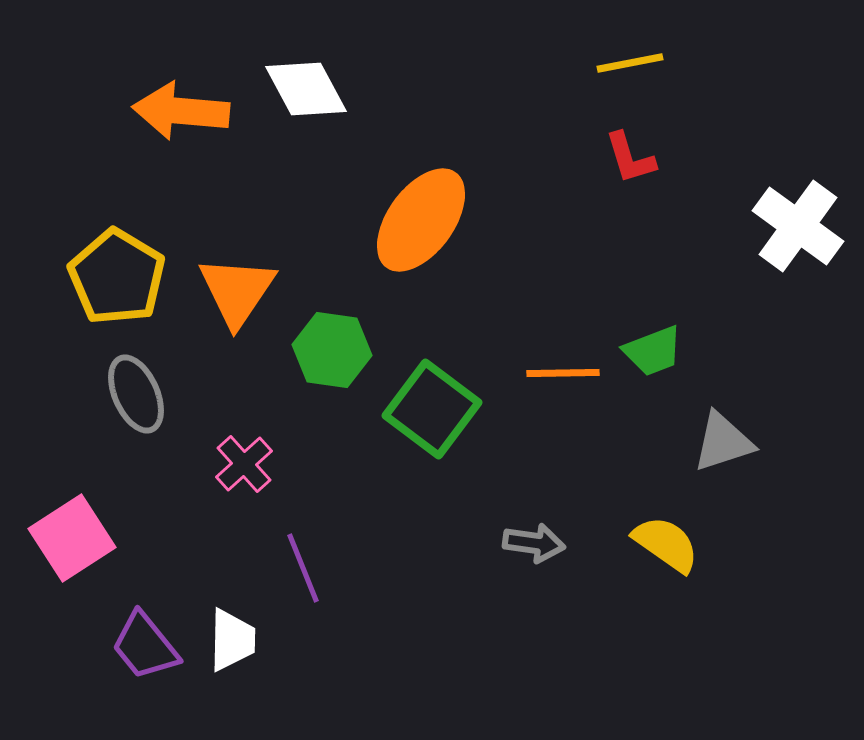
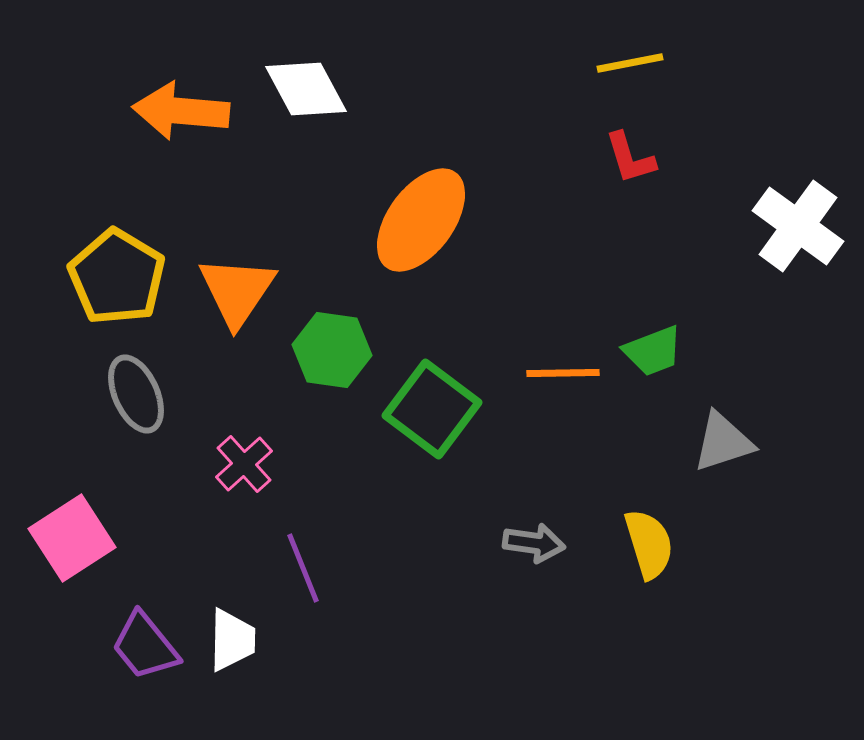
yellow semicircle: moved 17 px left; rotated 38 degrees clockwise
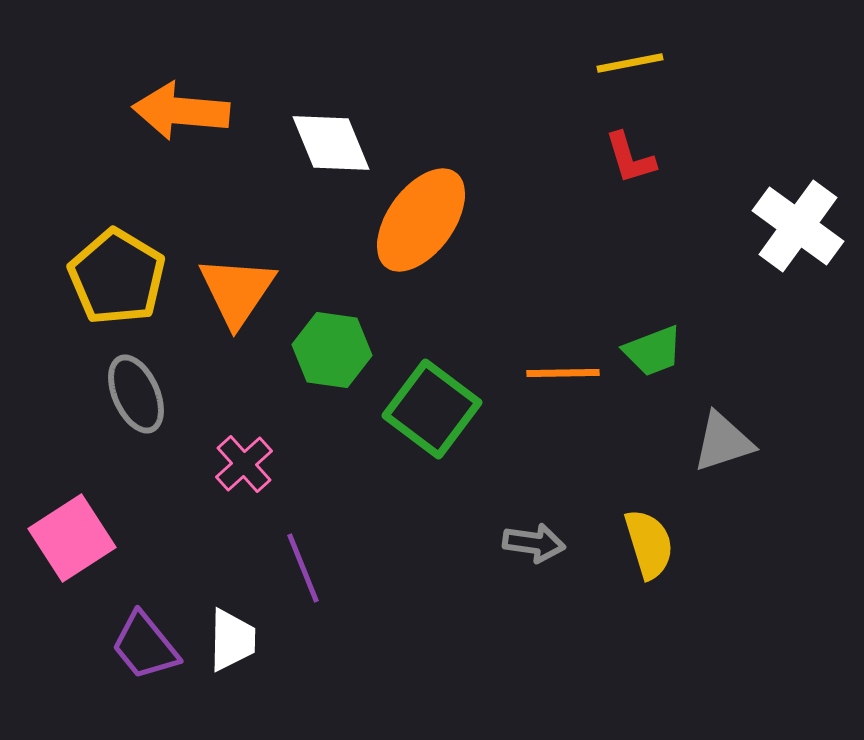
white diamond: moved 25 px right, 54 px down; rotated 6 degrees clockwise
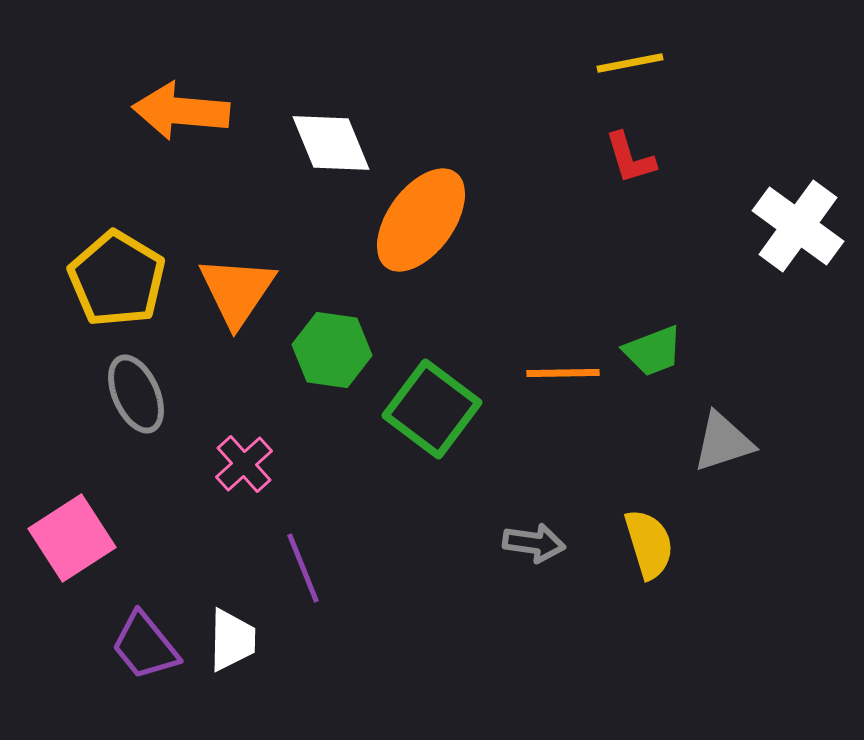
yellow pentagon: moved 2 px down
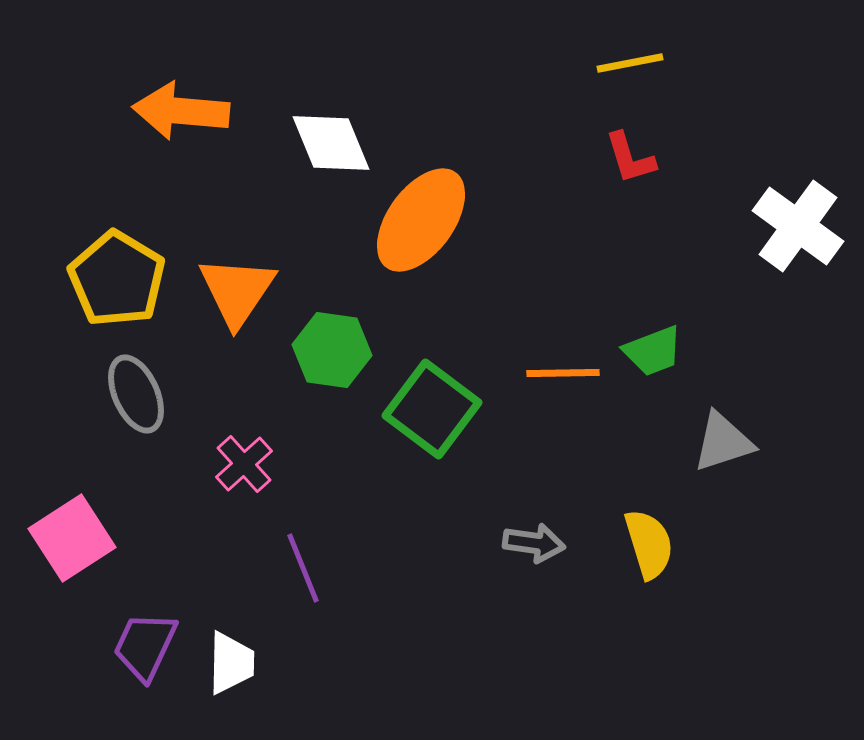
white trapezoid: moved 1 px left, 23 px down
purple trapezoid: rotated 64 degrees clockwise
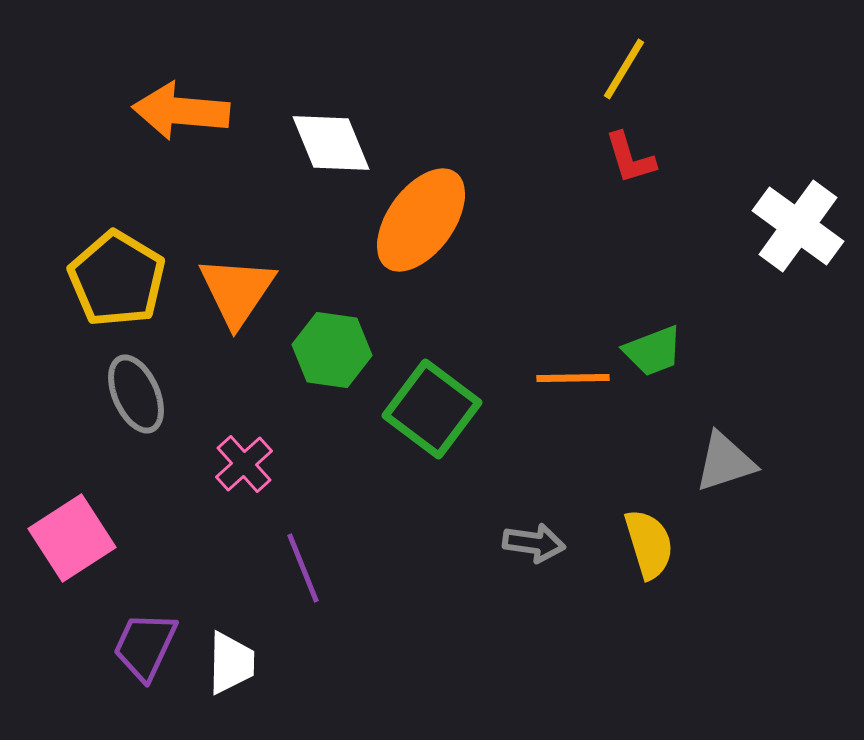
yellow line: moved 6 px left, 6 px down; rotated 48 degrees counterclockwise
orange line: moved 10 px right, 5 px down
gray triangle: moved 2 px right, 20 px down
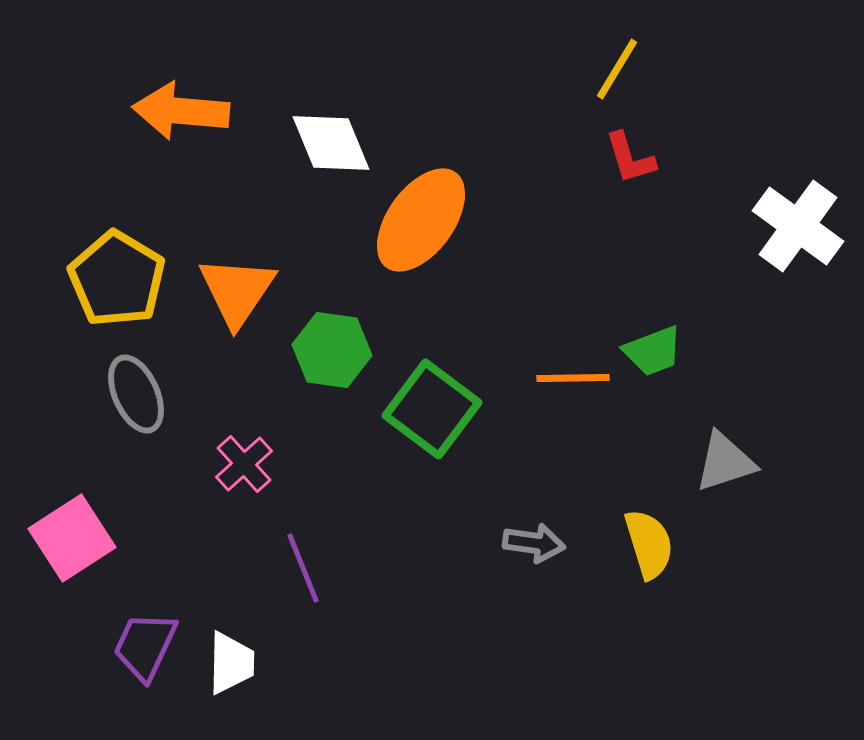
yellow line: moved 7 px left
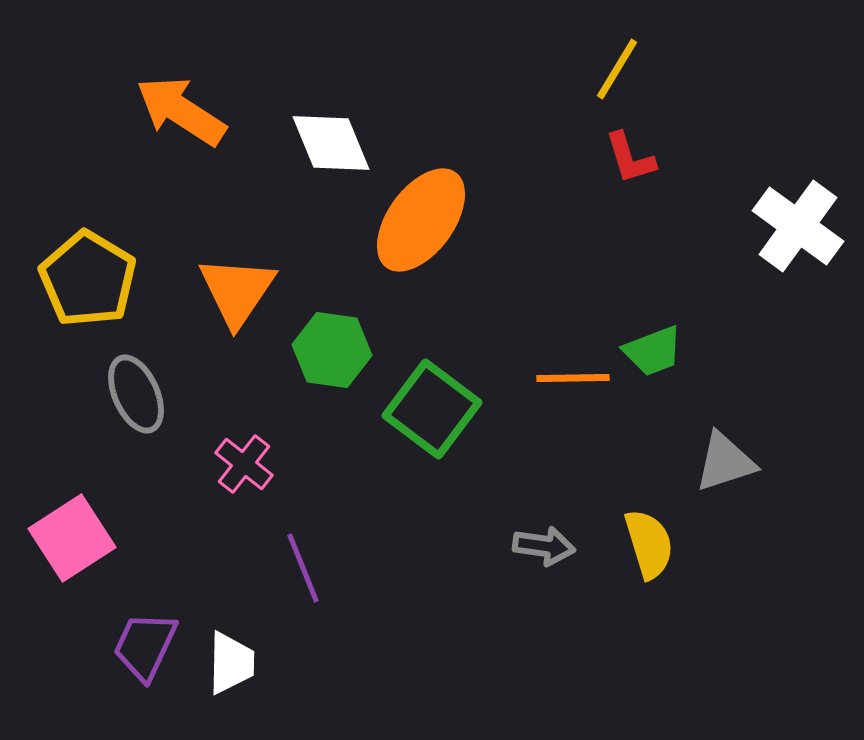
orange arrow: rotated 28 degrees clockwise
yellow pentagon: moved 29 px left
pink cross: rotated 10 degrees counterclockwise
gray arrow: moved 10 px right, 3 px down
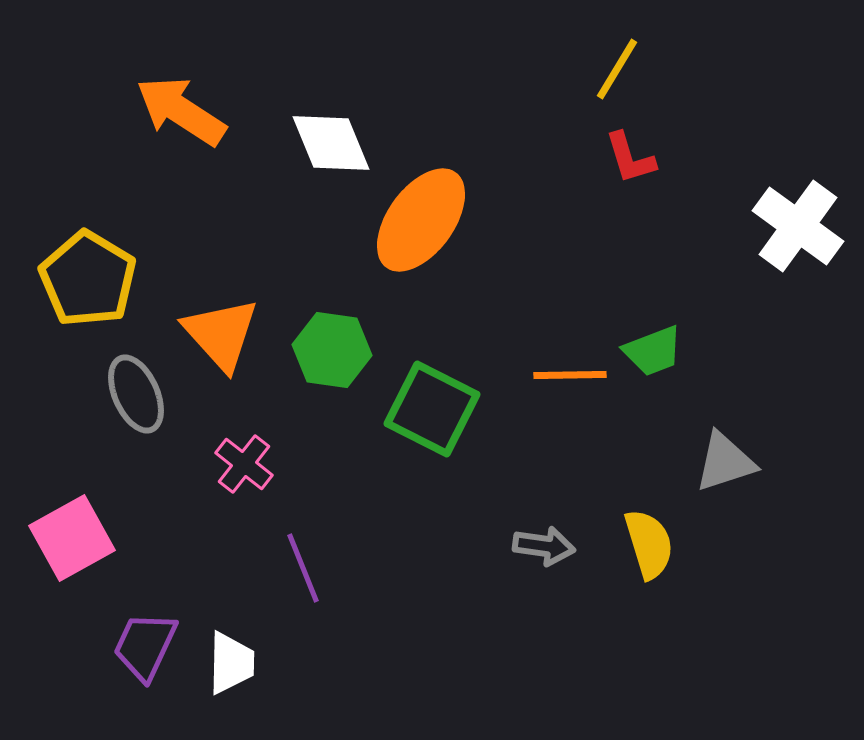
orange triangle: moved 16 px left, 43 px down; rotated 16 degrees counterclockwise
orange line: moved 3 px left, 3 px up
green square: rotated 10 degrees counterclockwise
pink square: rotated 4 degrees clockwise
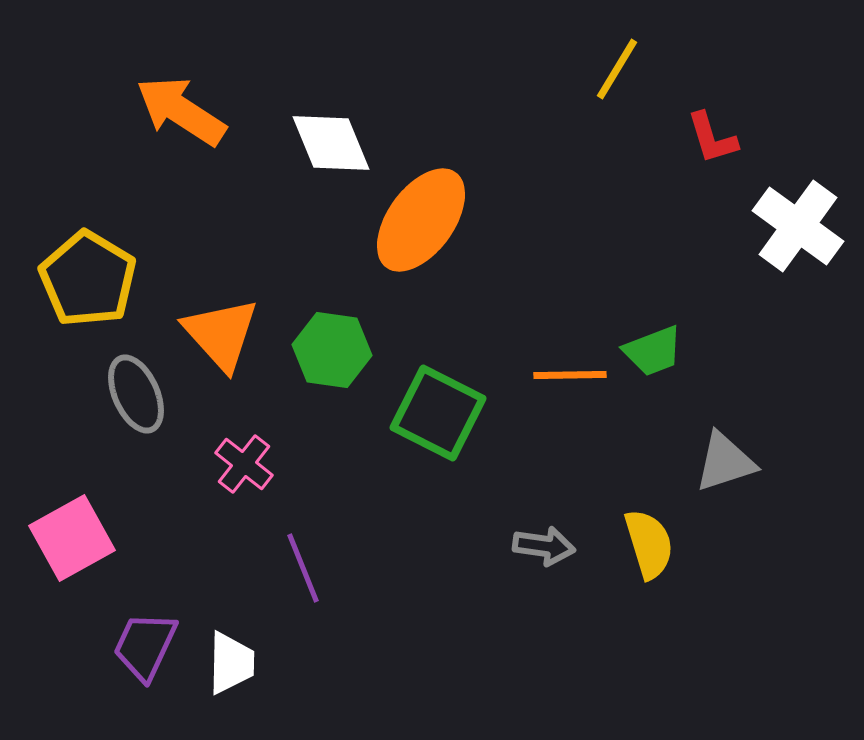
red L-shape: moved 82 px right, 20 px up
green square: moved 6 px right, 4 px down
